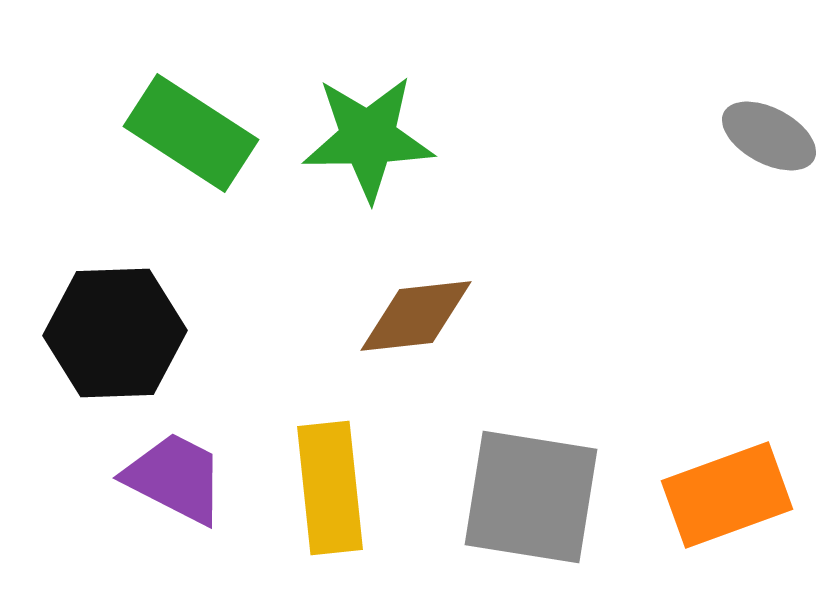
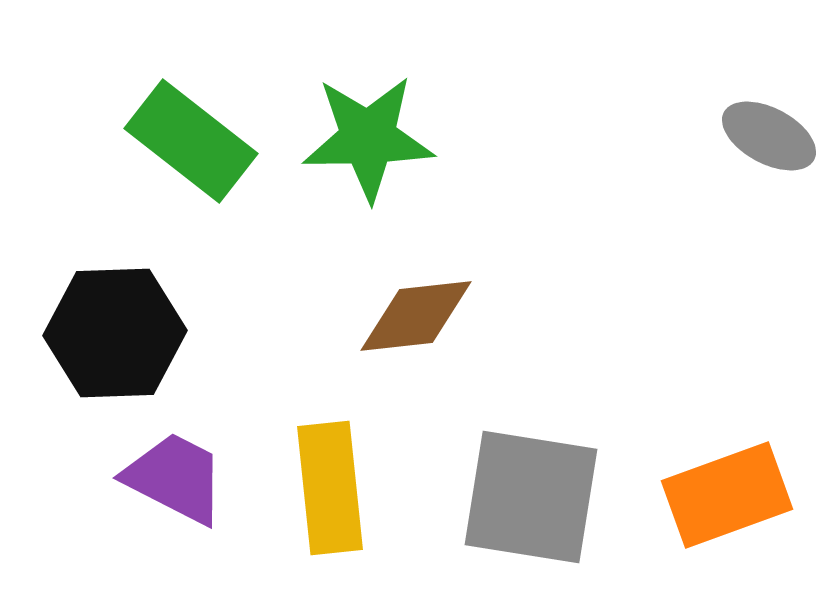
green rectangle: moved 8 px down; rotated 5 degrees clockwise
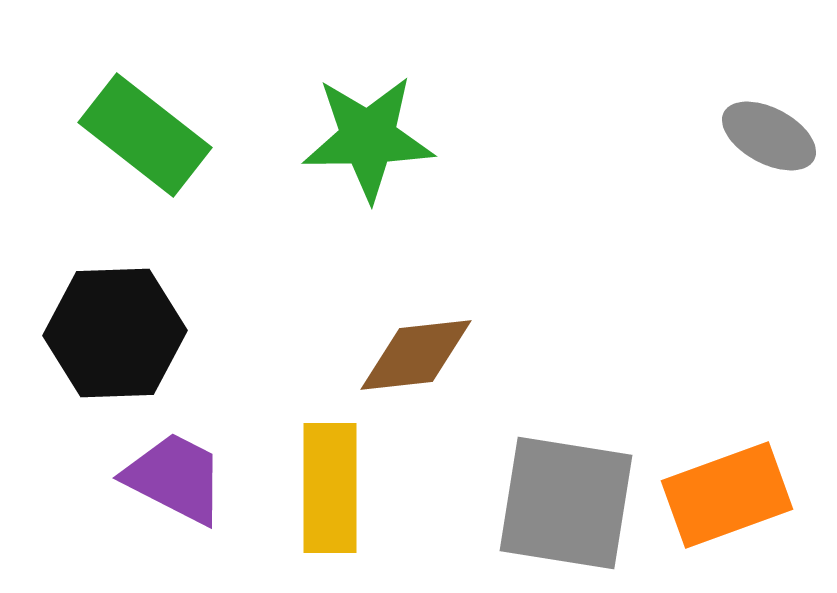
green rectangle: moved 46 px left, 6 px up
brown diamond: moved 39 px down
yellow rectangle: rotated 6 degrees clockwise
gray square: moved 35 px right, 6 px down
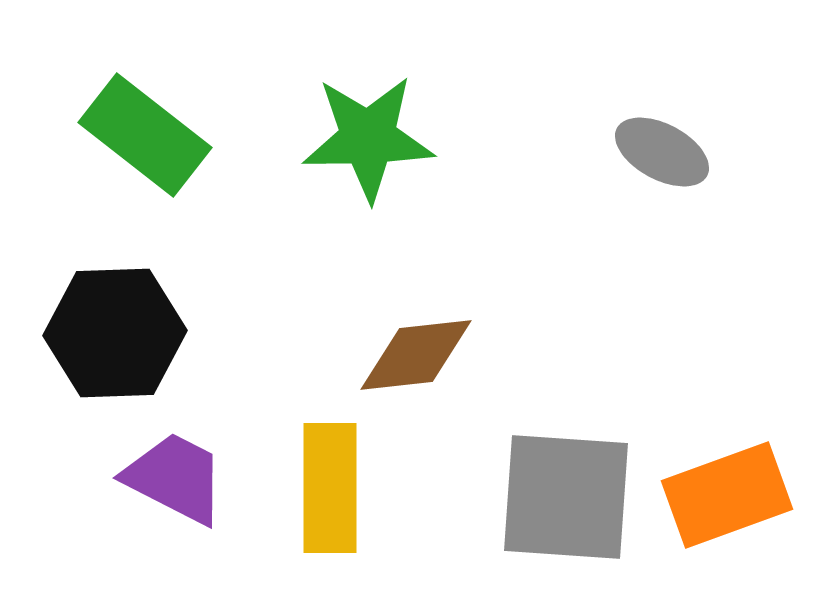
gray ellipse: moved 107 px left, 16 px down
gray square: moved 6 px up; rotated 5 degrees counterclockwise
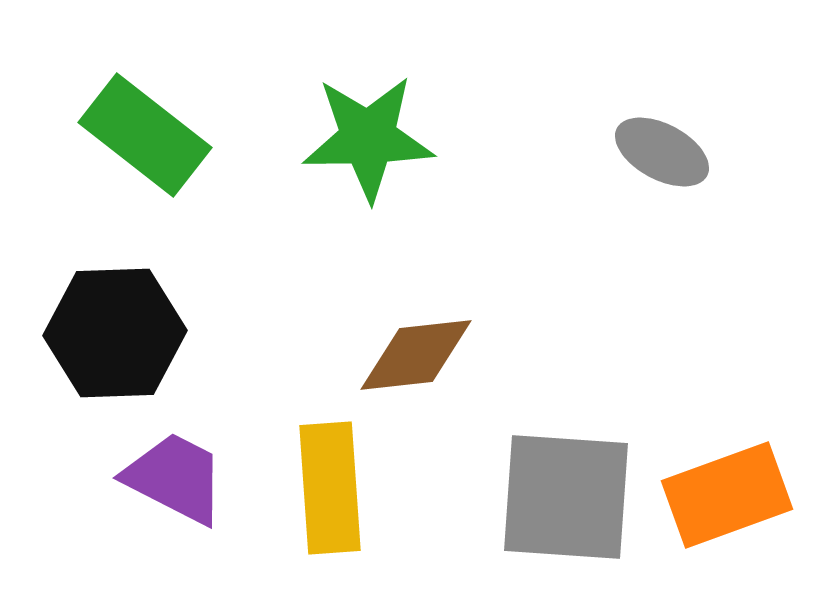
yellow rectangle: rotated 4 degrees counterclockwise
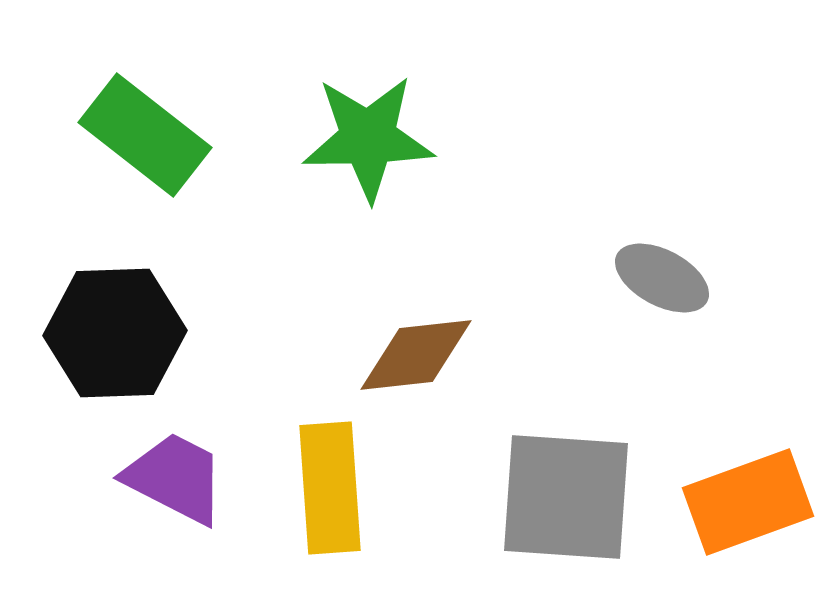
gray ellipse: moved 126 px down
orange rectangle: moved 21 px right, 7 px down
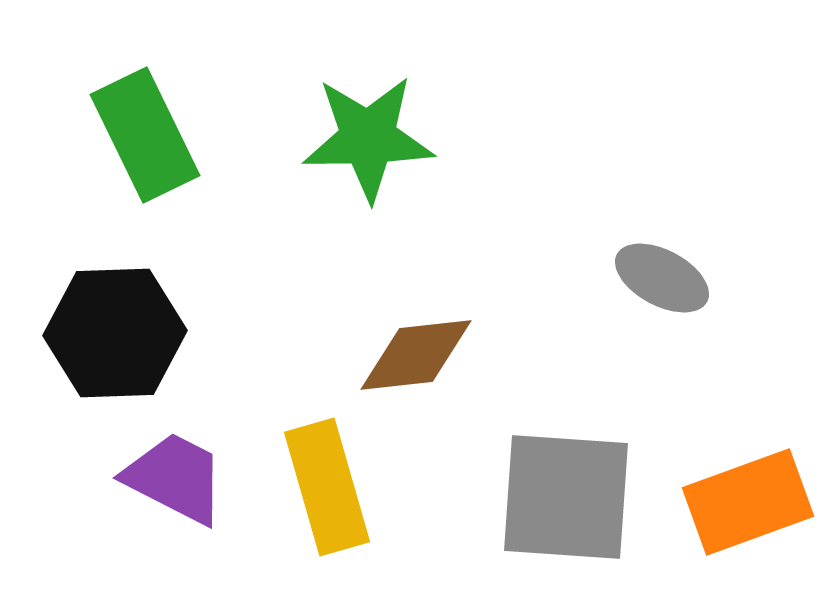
green rectangle: rotated 26 degrees clockwise
yellow rectangle: moved 3 px left, 1 px up; rotated 12 degrees counterclockwise
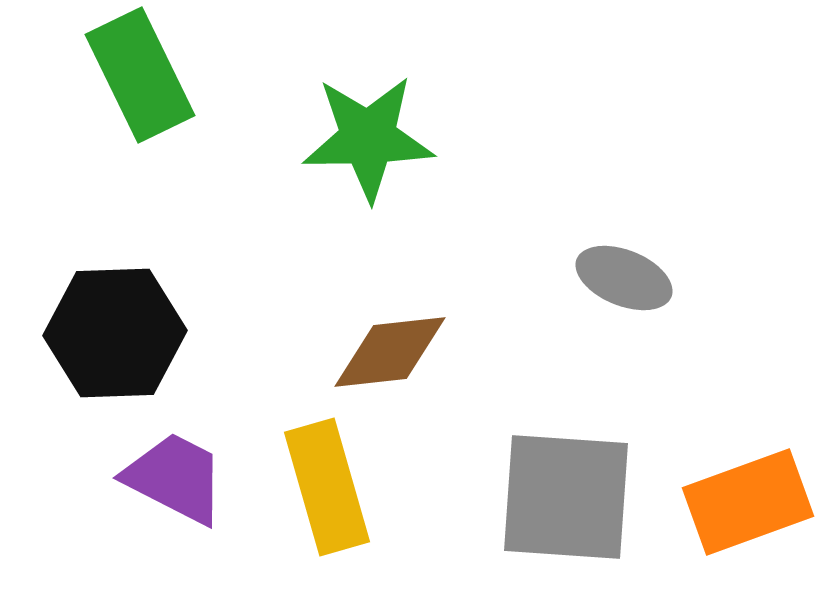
green rectangle: moved 5 px left, 60 px up
gray ellipse: moved 38 px left; rotated 6 degrees counterclockwise
brown diamond: moved 26 px left, 3 px up
